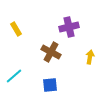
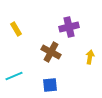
cyan line: rotated 18 degrees clockwise
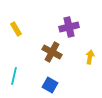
brown cross: moved 1 px right
cyan line: rotated 54 degrees counterclockwise
blue square: rotated 35 degrees clockwise
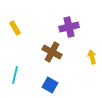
yellow rectangle: moved 1 px left, 1 px up
yellow arrow: moved 2 px right; rotated 24 degrees counterclockwise
cyan line: moved 1 px right, 1 px up
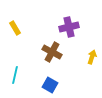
yellow arrow: rotated 32 degrees clockwise
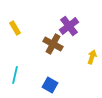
purple cross: moved 1 px up; rotated 24 degrees counterclockwise
brown cross: moved 1 px right, 8 px up
